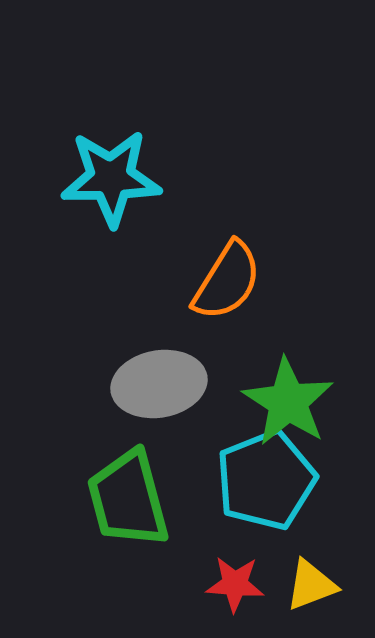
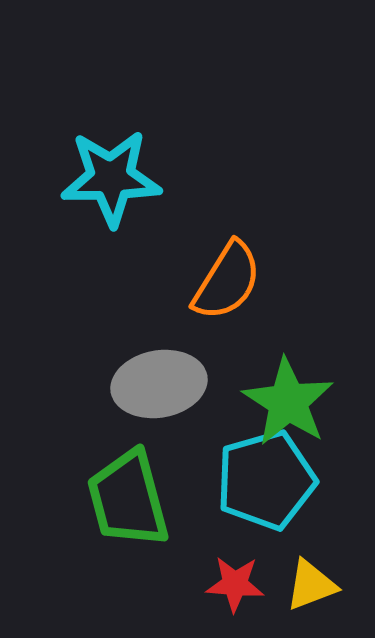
cyan pentagon: rotated 6 degrees clockwise
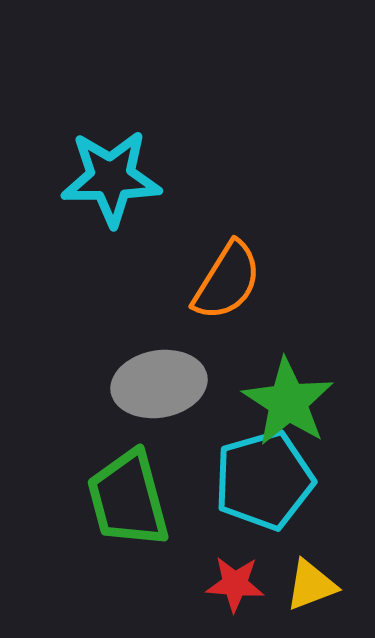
cyan pentagon: moved 2 px left
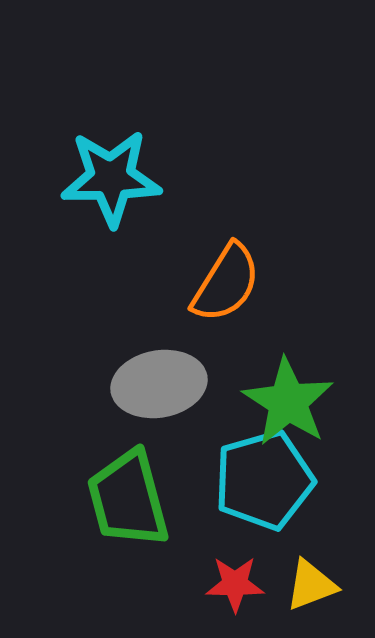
orange semicircle: moved 1 px left, 2 px down
red star: rotated 4 degrees counterclockwise
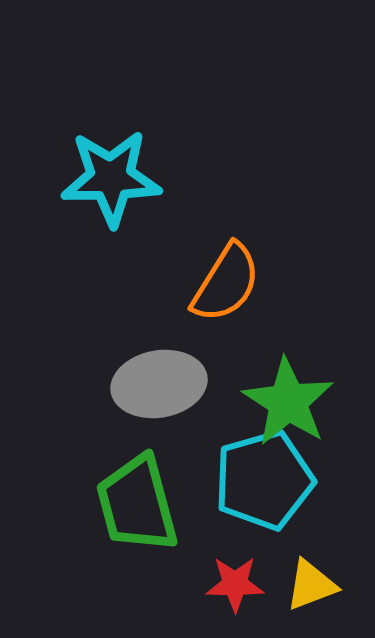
green trapezoid: moved 9 px right, 5 px down
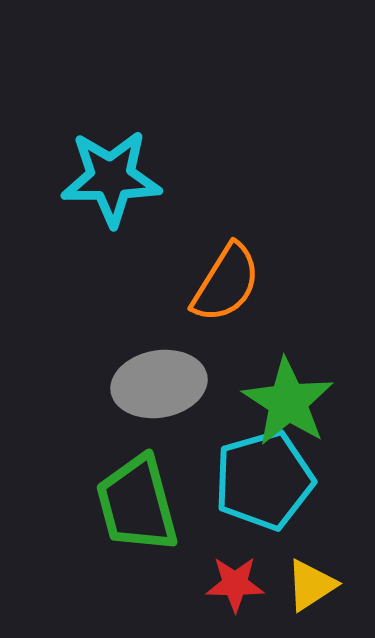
yellow triangle: rotated 12 degrees counterclockwise
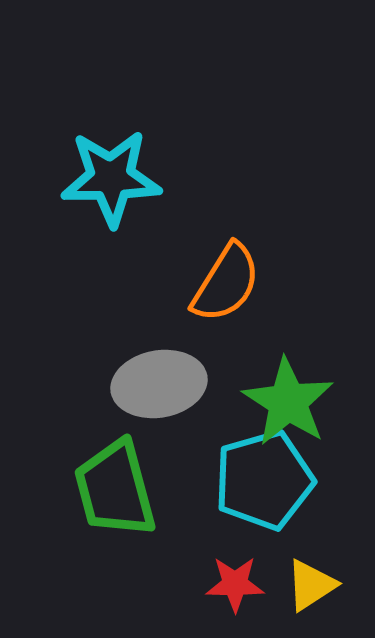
green trapezoid: moved 22 px left, 15 px up
